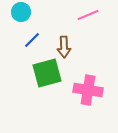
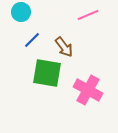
brown arrow: rotated 35 degrees counterclockwise
green square: rotated 24 degrees clockwise
pink cross: rotated 20 degrees clockwise
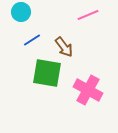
blue line: rotated 12 degrees clockwise
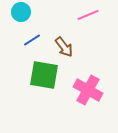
green square: moved 3 px left, 2 px down
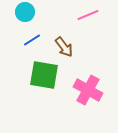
cyan circle: moved 4 px right
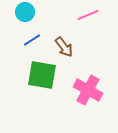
green square: moved 2 px left
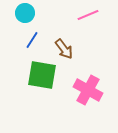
cyan circle: moved 1 px down
blue line: rotated 24 degrees counterclockwise
brown arrow: moved 2 px down
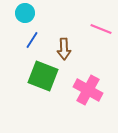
pink line: moved 13 px right, 14 px down; rotated 45 degrees clockwise
brown arrow: rotated 35 degrees clockwise
green square: moved 1 px right, 1 px down; rotated 12 degrees clockwise
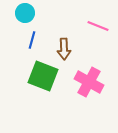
pink line: moved 3 px left, 3 px up
blue line: rotated 18 degrees counterclockwise
pink cross: moved 1 px right, 8 px up
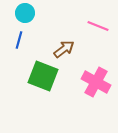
blue line: moved 13 px left
brown arrow: rotated 125 degrees counterclockwise
pink cross: moved 7 px right
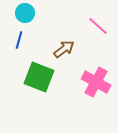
pink line: rotated 20 degrees clockwise
green square: moved 4 px left, 1 px down
